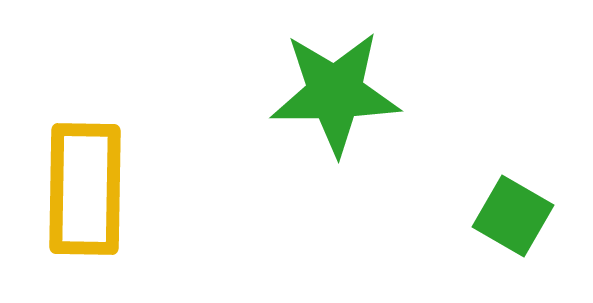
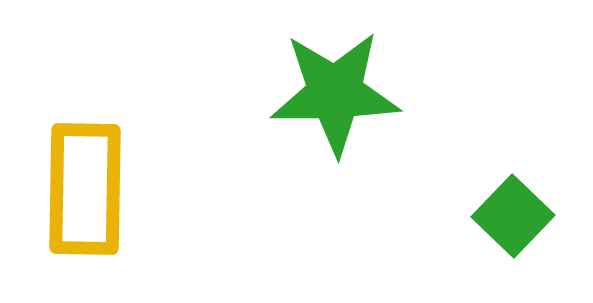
green square: rotated 14 degrees clockwise
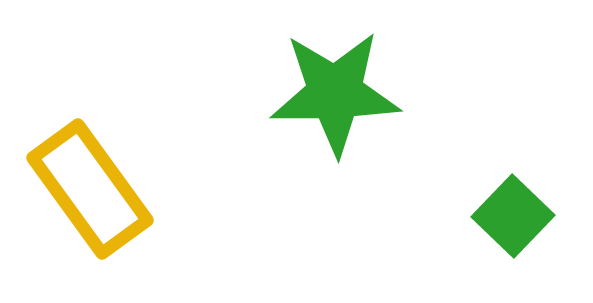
yellow rectangle: moved 5 px right; rotated 37 degrees counterclockwise
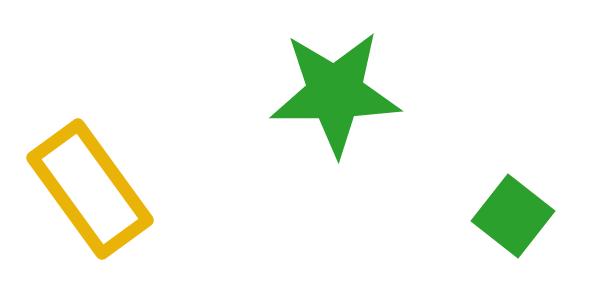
green square: rotated 6 degrees counterclockwise
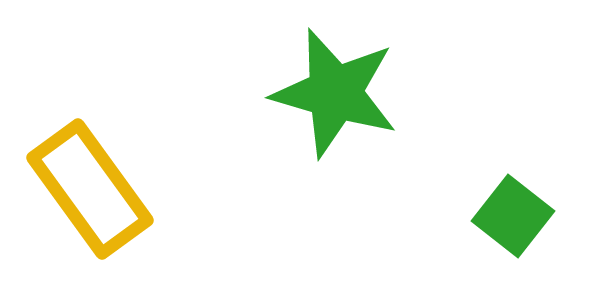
green star: rotated 17 degrees clockwise
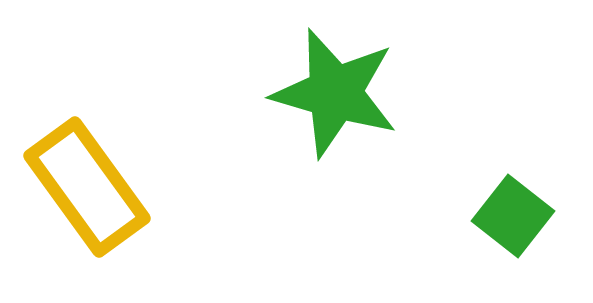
yellow rectangle: moved 3 px left, 2 px up
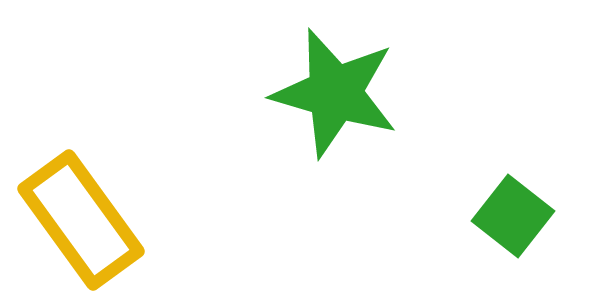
yellow rectangle: moved 6 px left, 33 px down
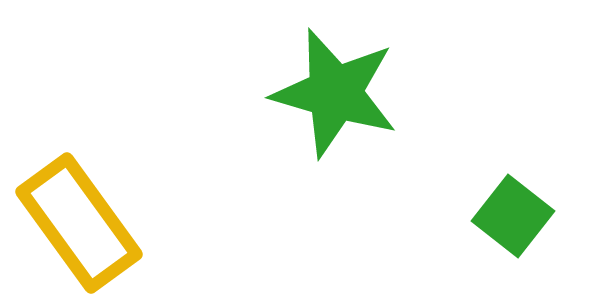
yellow rectangle: moved 2 px left, 3 px down
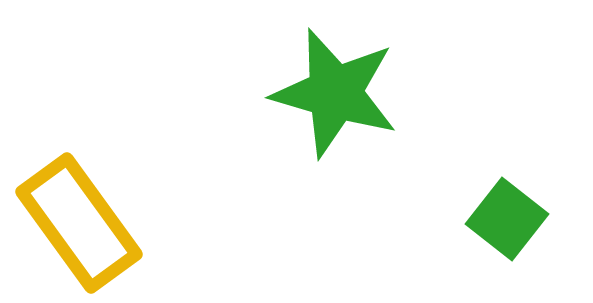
green square: moved 6 px left, 3 px down
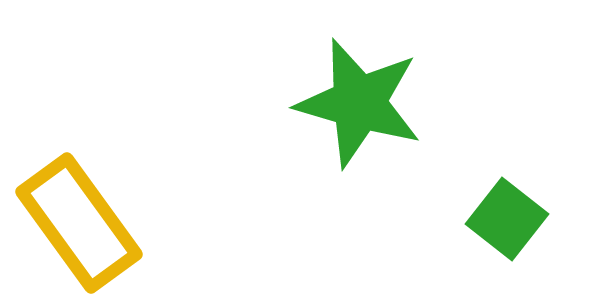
green star: moved 24 px right, 10 px down
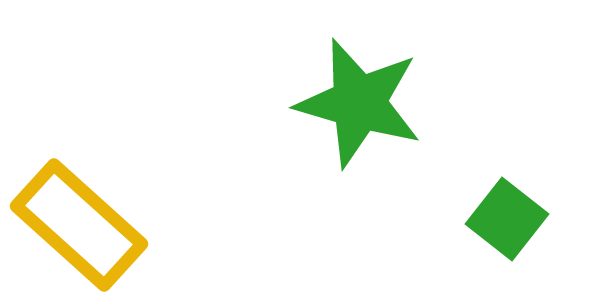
yellow rectangle: moved 2 px down; rotated 12 degrees counterclockwise
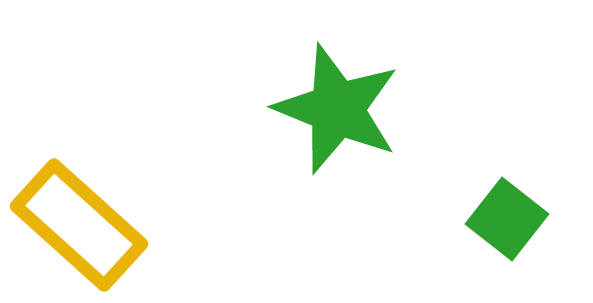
green star: moved 22 px left, 6 px down; rotated 6 degrees clockwise
